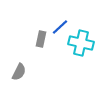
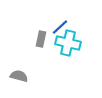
cyan cross: moved 13 px left
gray semicircle: moved 4 px down; rotated 102 degrees counterclockwise
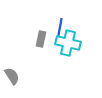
blue line: rotated 36 degrees counterclockwise
gray semicircle: moved 7 px left; rotated 42 degrees clockwise
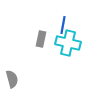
blue line: moved 3 px right, 2 px up
gray semicircle: moved 3 px down; rotated 18 degrees clockwise
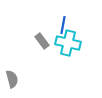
gray rectangle: moved 1 px right, 2 px down; rotated 49 degrees counterclockwise
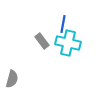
blue line: moved 1 px up
gray semicircle: rotated 30 degrees clockwise
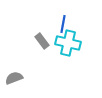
gray semicircle: moved 2 px right, 1 px up; rotated 126 degrees counterclockwise
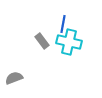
cyan cross: moved 1 px right, 1 px up
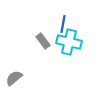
gray rectangle: moved 1 px right
gray semicircle: rotated 18 degrees counterclockwise
